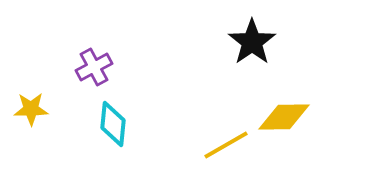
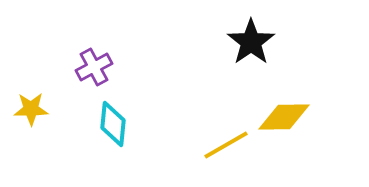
black star: moved 1 px left
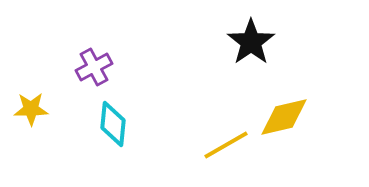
yellow diamond: rotated 12 degrees counterclockwise
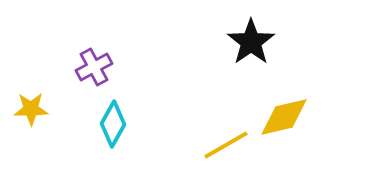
cyan diamond: rotated 24 degrees clockwise
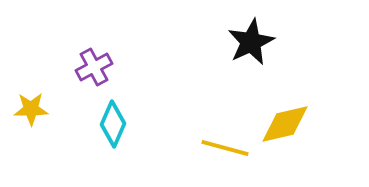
black star: rotated 9 degrees clockwise
yellow diamond: moved 1 px right, 7 px down
cyan diamond: rotated 6 degrees counterclockwise
yellow line: moved 1 px left, 3 px down; rotated 45 degrees clockwise
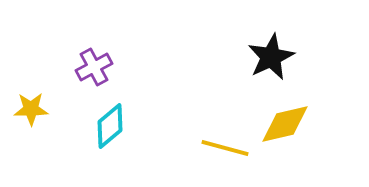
black star: moved 20 px right, 15 px down
cyan diamond: moved 3 px left, 2 px down; rotated 27 degrees clockwise
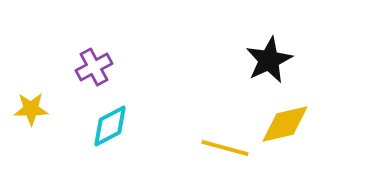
black star: moved 2 px left, 3 px down
cyan diamond: rotated 12 degrees clockwise
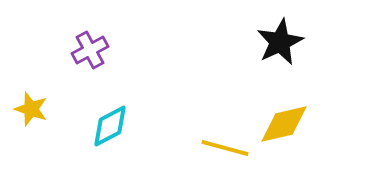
black star: moved 11 px right, 18 px up
purple cross: moved 4 px left, 17 px up
yellow star: rotated 20 degrees clockwise
yellow diamond: moved 1 px left
